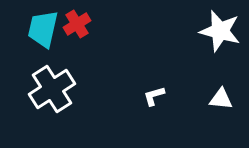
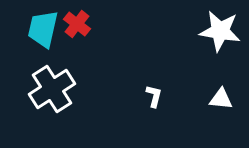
red cross: rotated 20 degrees counterclockwise
white star: rotated 6 degrees counterclockwise
white L-shape: rotated 120 degrees clockwise
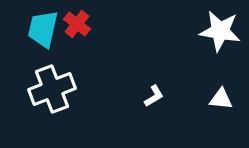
white cross: rotated 12 degrees clockwise
white L-shape: rotated 45 degrees clockwise
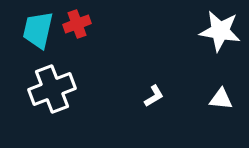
red cross: rotated 32 degrees clockwise
cyan trapezoid: moved 5 px left, 1 px down
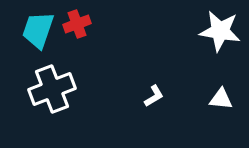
cyan trapezoid: rotated 6 degrees clockwise
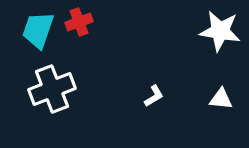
red cross: moved 2 px right, 2 px up
